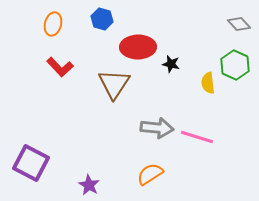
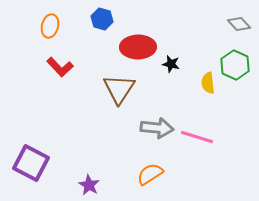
orange ellipse: moved 3 px left, 2 px down
brown triangle: moved 5 px right, 5 px down
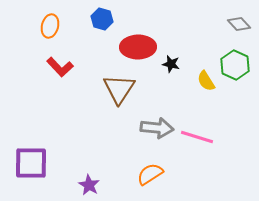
yellow semicircle: moved 2 px left, 2 px up; rotated 25 degrees counterclockwise
purple square: rotated 27 degrees counterclockwise
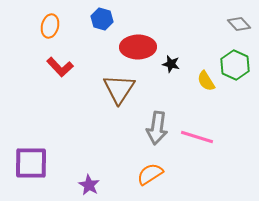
gray arrow: rotated 92 degrees clockwise
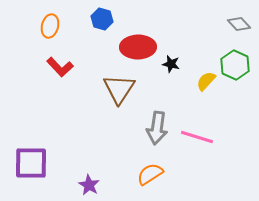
yellow semicircle: rotated 75 degrees clockwise
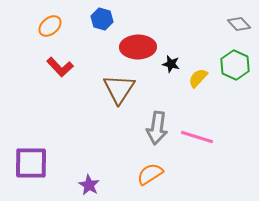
orange ellipse: rotated 35 degrees clockwise
yellow semicircle: moved 8 px left, 3 px up
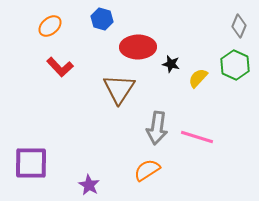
gray diamond: moved 2 px down; rotated 65 degrees clockwise
orange semicircle: moved 3 px left, 4 px up
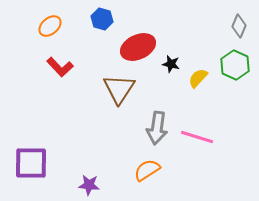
red ellipse: rotated 24 degrees counterclockwise
purple star: rotated 25 degrees counterclockwise
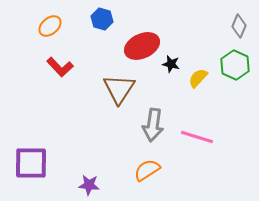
red ellipse: moved 4 px right, 1 px up
gray arrow: moved 4 px left, 3 px up
